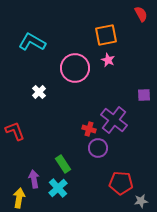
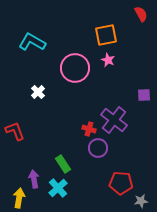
white cross: moved 1 px left
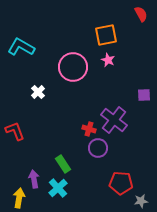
cyan L-shape: moved 11 px left, 5 px down
pink circle: moved 2 px left, 1 px up
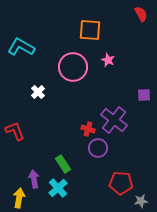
orange square: moved 16 px left, 5 px up; rotated 15 degrees clockwise
red cross: moved 1 px left
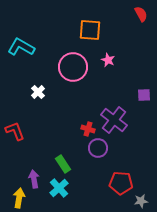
cyan cross: moved 1 px right
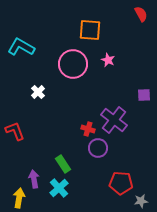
pink circle: moved 3 px up
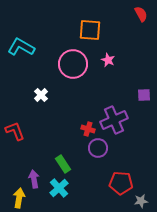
white cross: moved 3 px right, 3 px down
purple cross: rotated 28 degrees clockwise
